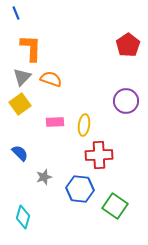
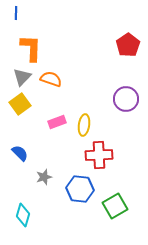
blue line: rotated 24 degrees clockwise
purple circle: moved 2 px up
pink rectangle: moved 2 px right; rotated 18 degrees counterclockwise
green square: rotated 25 degrees clockwise
cyan diamond: moved 2 px up
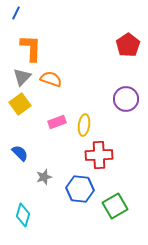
blue line: rotated 24 degrees clockwise
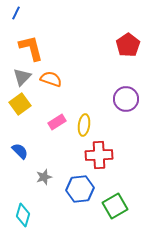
orange L-shape: rotated 16 degrees counterclockwise
pink rectangle: rotated 12 degrees counterclockwise
blue semicircle: moved 2 px up
blue hexagon: rotated 12 degrees counterclockwise
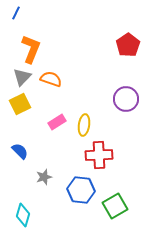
orange L-shape: moved 1 px down; rotated 36 degrees clockwise
yellow square: rotated 10 degrees clockwise
blue hexagon: moved 1 px right, 1 px down; rotated 12 degrees clockwise
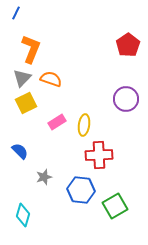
gray triangle: moved 1 px down
yellow square: moved 6 px right, 1 px up
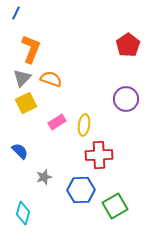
blue hexagon: rotated 8 degrees counterclockwise
cyan diamond: moved 2 px up
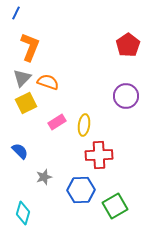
orange L-shape: moved 1 px left, 2 px up
orange semicircle: moved 3 px left, 3 px down
purple circle: moved 3 px up
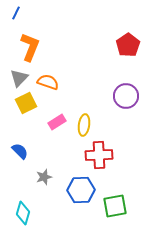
gray triangle: moved 3 px left
green square: rotated 20 degrees clockwise
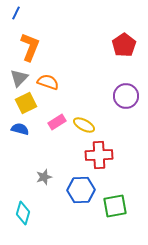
red pentagon: moved 4 px left
yellow ellipse: rotated 70 degrees counterclockwise
blue semicircle: moved 22 px up; rotated 30 degrees counterclockwise
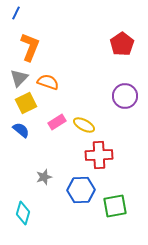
red pentagon: moved 2 px left, 1 px up
purple circle: moved 1 px left
blue semicircle: moved 1 px right, 1 px down; rotated 24 degrees clockwise
